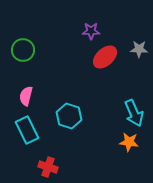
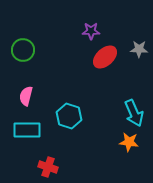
cyan rectangle: rotated 64 degrees counterclockwise
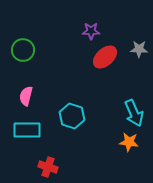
cyan hexagon: moved 3 px right
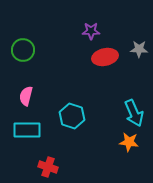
red ellipse: rotated 30 degrees clockwise
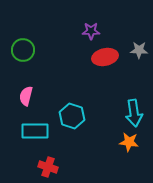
gray star: moved 1 px down
cyan arrow: rotated 16 degrees clockwise
cyan rectangle: moved 8 px right, 1 px down
